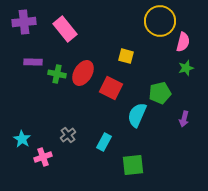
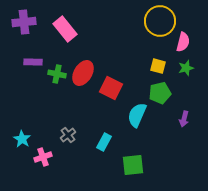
yellow square: moved 32 px right, 10 px down
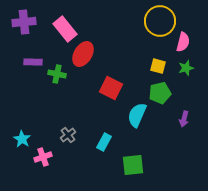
red ellipse: moved 19 px up
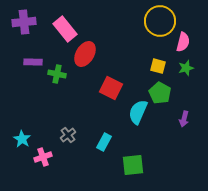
red ellipse: moved 2 px right
green pentagon: rotated 30 degrees counterclockwise
cyan semicircle: moved 1 px right, 3 px up
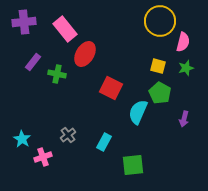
purple rectangle: rotated 54 degrees counterclockwise
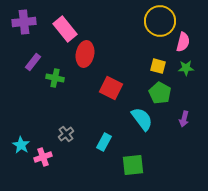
red ellipse: rotated 20 degrees counterclockwise
green star: rotated 14 degrees clockwise
green cross: moved 2 px left, 4 px down
cyan semicircle: moved 4 px right, 7 px down; rotated 120 degrees clockwise
gray cross: moved 2 px left, 1 px up
cyan star: moved 1 px left, 6 px down
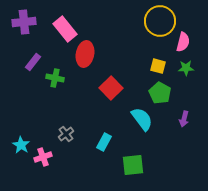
red square: rotated 20 degrees clockwise
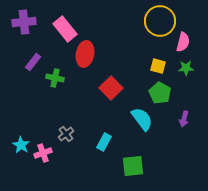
pink cross: moved 4 px up
green square: moved 1 px down
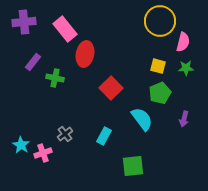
green pentagon: rotated 20 degrees clockwise
gray cross: moved 1 px left
cyan rectangle: moved 6 px up
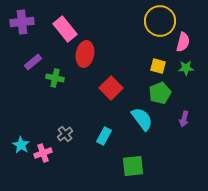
purple cross: moved 2 px left
purple rectangle: rotated 12 degrees clockwise
